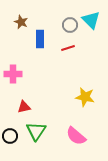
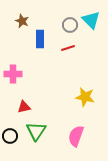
brown star: moved 1 px right, 1 px up
pink semicircle: rotated 70 degrees clockwise
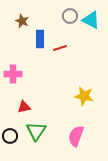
cyan triangle: rotated 18 degrees counterclockwise
gray circle: moved 9 px up
red line: moved 8 px left
yellow star: moved 1 px left, 1 px up
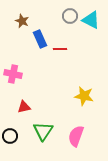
blue rectangle: rotated 24 degrees counterclockwise
red line: moved 1 px down; rotated 16 degrees clockwise
pink cross: rotated 12 degrees clockwise
green triangle: moved 7 px right
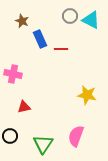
red line: moved 1 px right
yellow star: moved 3 px right, 1 px up
green triangle: moved 13 px down
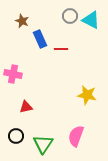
red triangle: moved 2 px right
black circle: moved 6 px right
